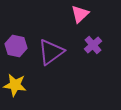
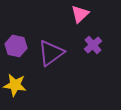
purple triangle: moved 1 px down
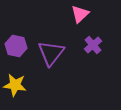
purple triangle: rotated 16 degrees counterclockwise
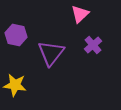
purple hexagon: moved 11 px up
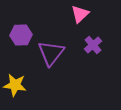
purple hexagon: moved 5 px right; rotated 15 degrees counterclockwise
